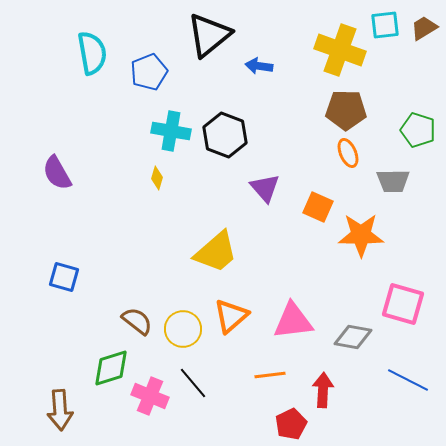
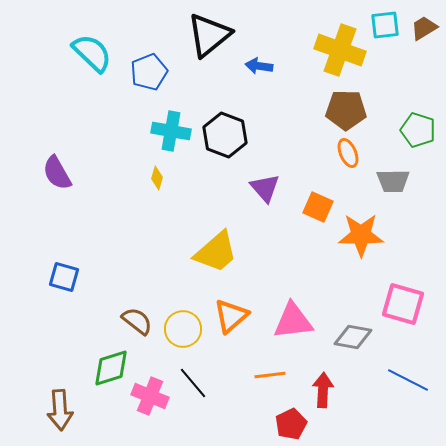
cyan semicircle: rotated 36 degrees counterclockwise
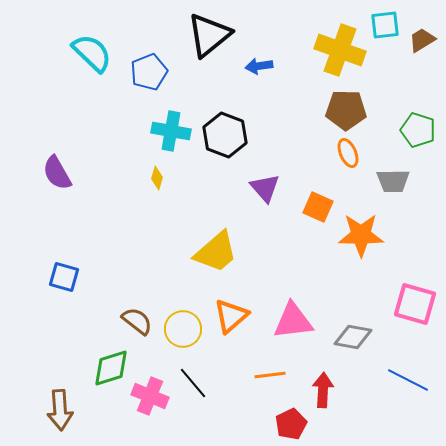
brown trapezoid: moved 2 px left, 12 px down
blue arrow: rotated 16 degrees counterclockwise
pink square: moved 12 px right
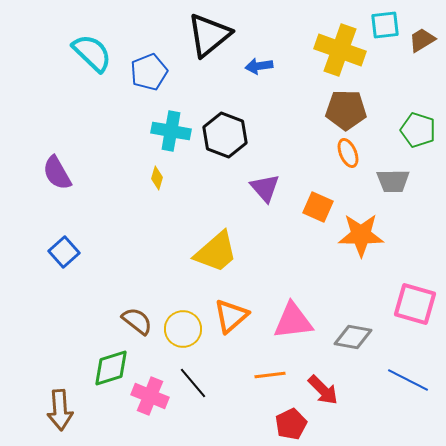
blue square: moved 25 px up; rotated 32 degrees clockwise
red arrow: rotated 132 degrees clockwise
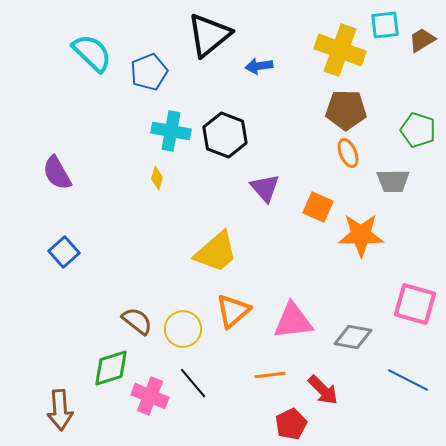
orange triangle: moved 2 px right, 5 px up
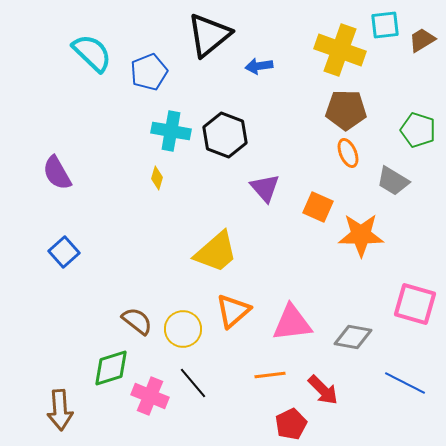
gray trapezoid: rotated 32 degrees clockwise
pink triangle: moved 1 px left, 2 px down
blue line: moved 3 px left, 3 px down
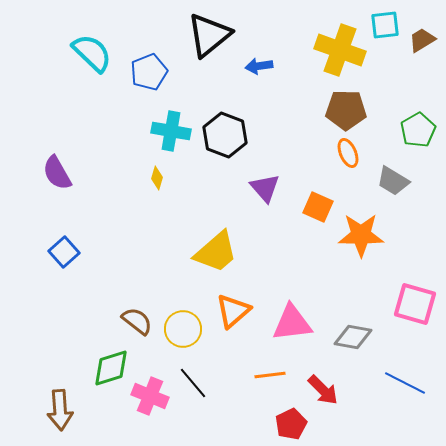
green pentagon: rotated 24 degrees clockwise
